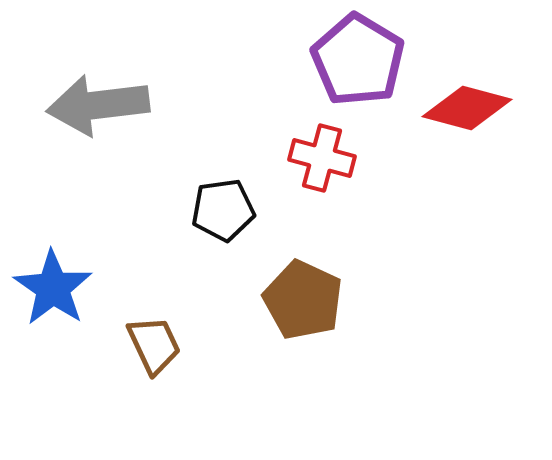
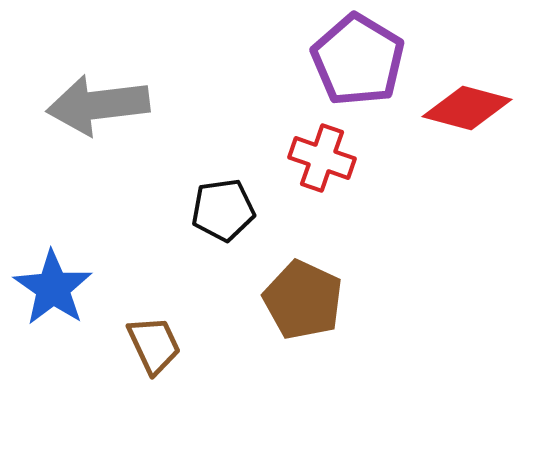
red cross: rotated 4 degrees clockwise
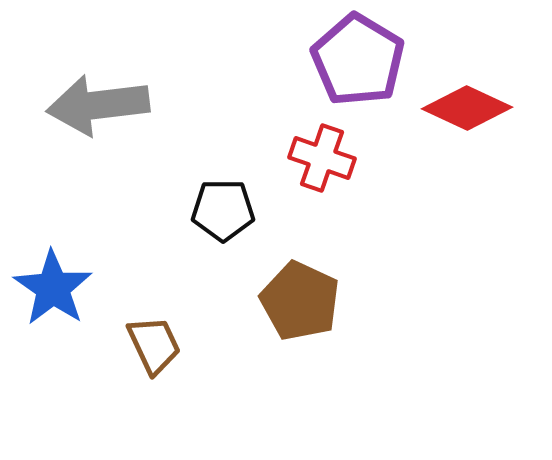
red diamond: rotated 10 degrees clockwise
black pentagon: rotated 8 degrees clockwise
brown pentagon: moved 3 px left, 1 px down
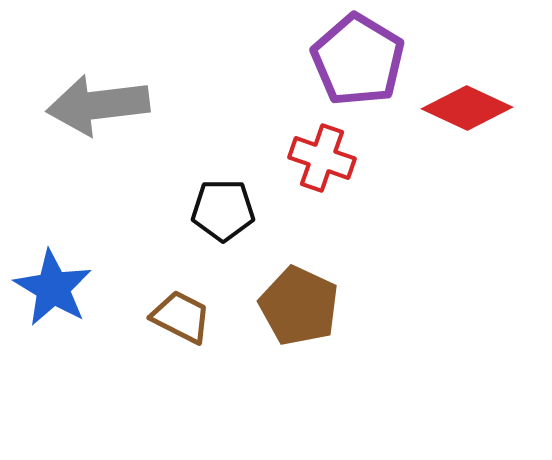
blue star: rotated 4 degrees counterclockwise
brown pentagon: moved 1 px left, 5 px down
brown trapezoid: moved 27 px right, 28 px up; rotated 38 degrees counterclockwise
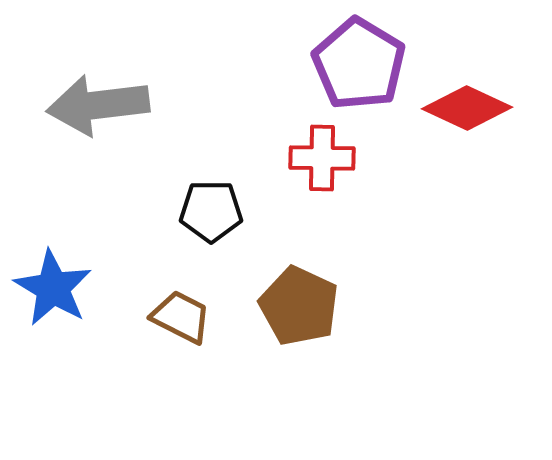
purple pentagon: moved 1 px right, 4 px down
red cross: rotated 18 degrees counterclockwise
black pentagon: moved 12 px left, 1 px down
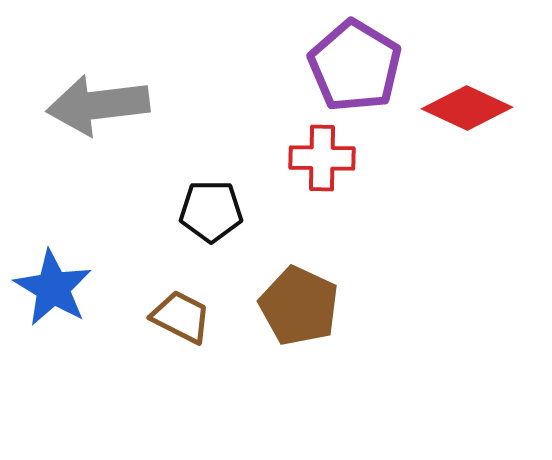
purple pentagon: moved 4 px left, 2 px down
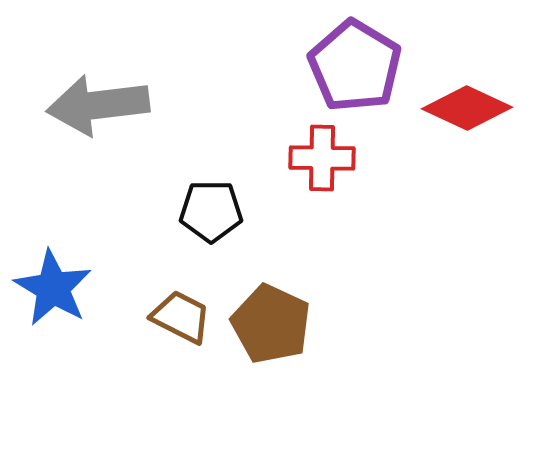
brown pentagon: moved 28 px left, 18 px down
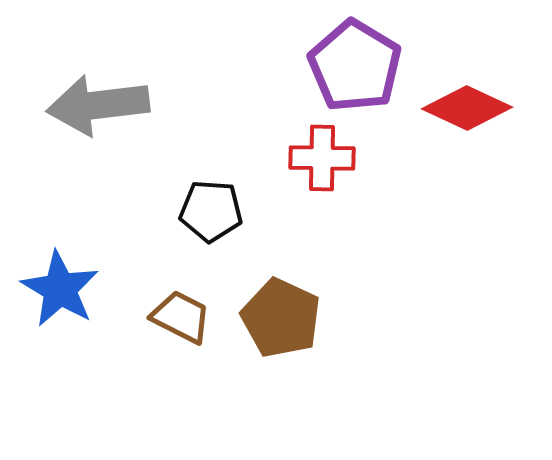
black pentagon: rotated 4 degrees clockwise
blue star: moved 7 px right, 1 px down
brown pentagon: moved 10 px right, 6 px up
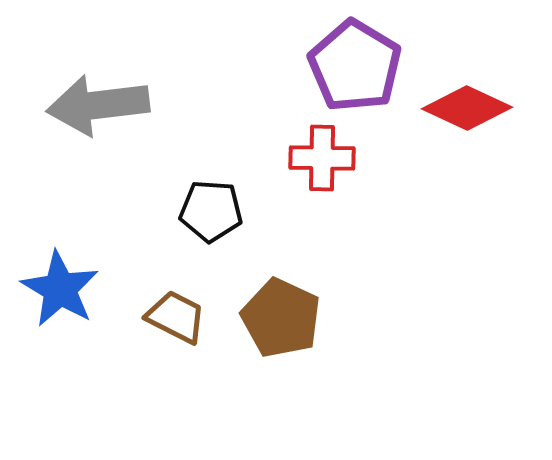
brown trapezoid: moved 5 px left
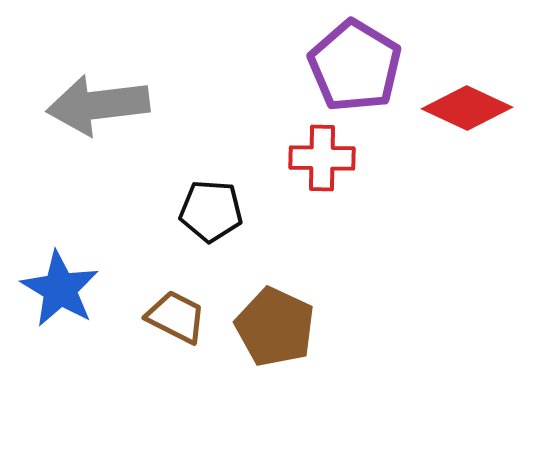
brown pentagon: moved 6 px left, 9 px down
